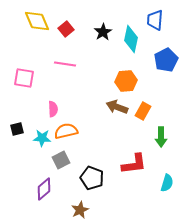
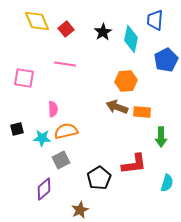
orange rectangle: moved 1 px left, 1 px down; rotated 66 degrees clockwise
black pentagon: moved 7 px right; rotated 20 degrees clockwise
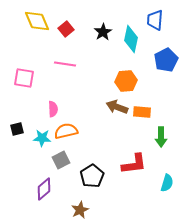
black pentagon: moved 7 px left, 2 px up
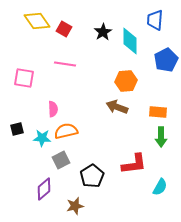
yellow diamond: rotated 12 degrees counterclockwise
red square: moved 2 px left; rotated 21 degrees counterclockwise
cyan diamond: moved 1 px left, 2 px down; rotated 12 degrees counterclockwise
orange rectangle: moved 16 px right
cyan semicircle: moved 7 px left, 4 px down; rotated 12 degrees clockwise
brown star: moved 5 px left, 4 px up; rotated 12 degrees clockwise
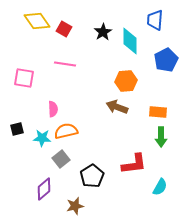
gray square: moved 1 px up; rotated 12 degrees counterclockwise
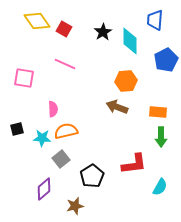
pink line: rotated 15 degrees clockwise
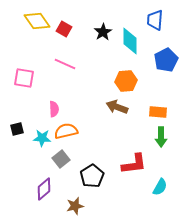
pink semicircle: moved 1 px right
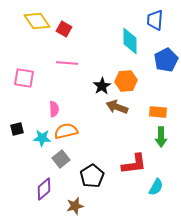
black star: moved 1 px left, 54 px down
pink line: moved 2 px right, 1 px up; rotated 20 degrees counterclockwise
cyan semicircle: moved 4 px left
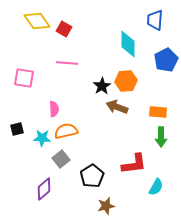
cyan diamond: moved 2 px left, 3 px down
brown star: moved 31 px right
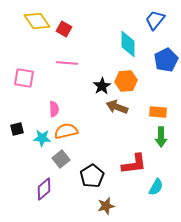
blue trapezoid: rotated 35 degrees clockwise
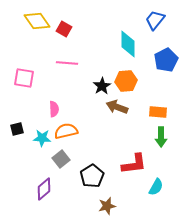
brown star: moved 1 px right
